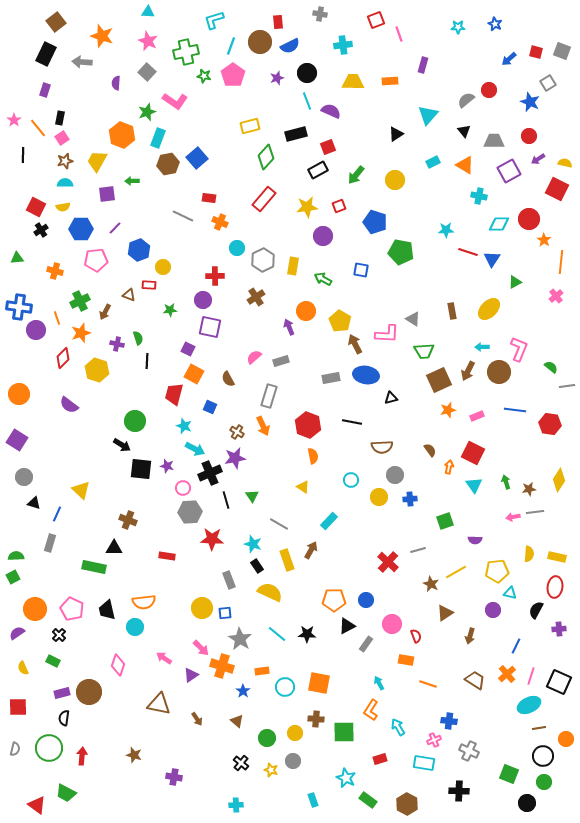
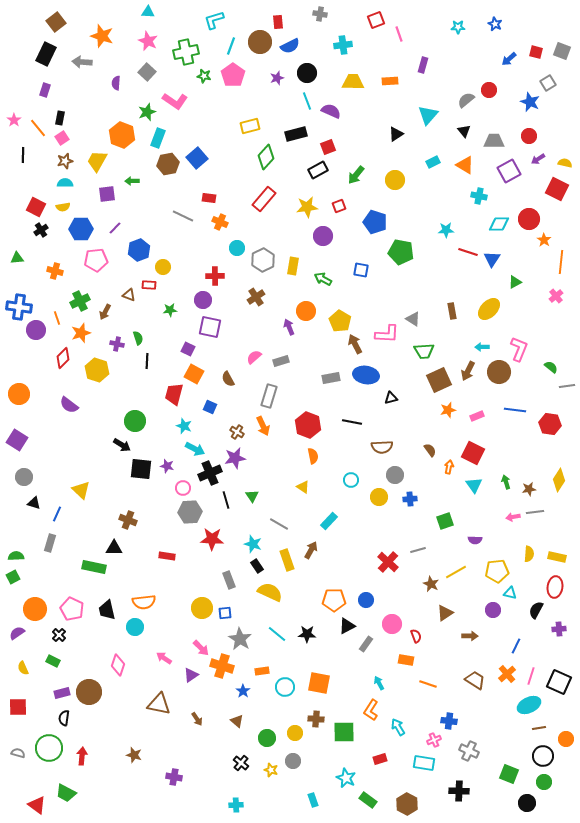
brown arrow at (470, 636): rotated 105 degrees counterclockwise
gray semicircle at (15, 749): moved 3 px right, 4 px down; rotated 88 degrees counterclockwise
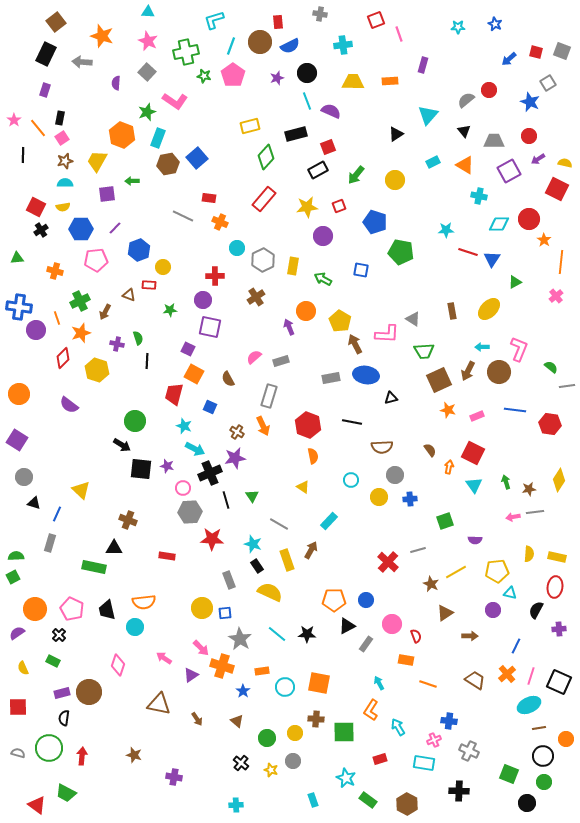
orange star at (448, 410): rotated 28 degrees clockwise
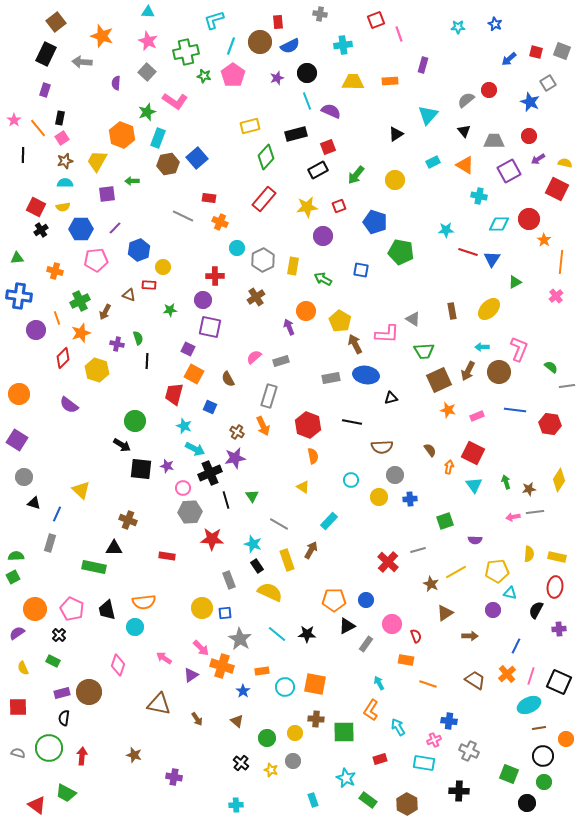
blue cross at (19, 307): moved 11 px up
orange square at (319, 683): moved 4 px left, 1 px down
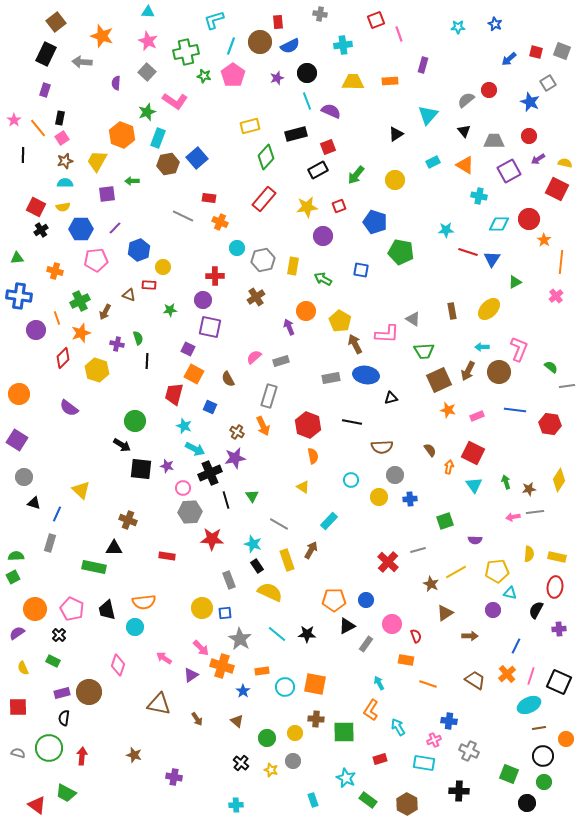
gray hexagon at (263, 260): rotated 15 degrees clockwise
purple semicircle at (69, 405): moved 3 px down
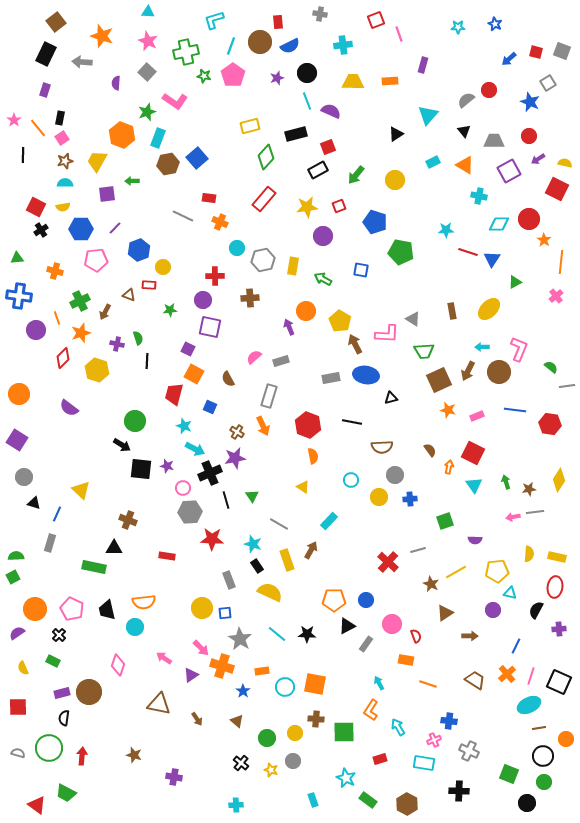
brown cross at (256, 297): moved 6 px left, 1 px down; rotated 30 degrees clockwise
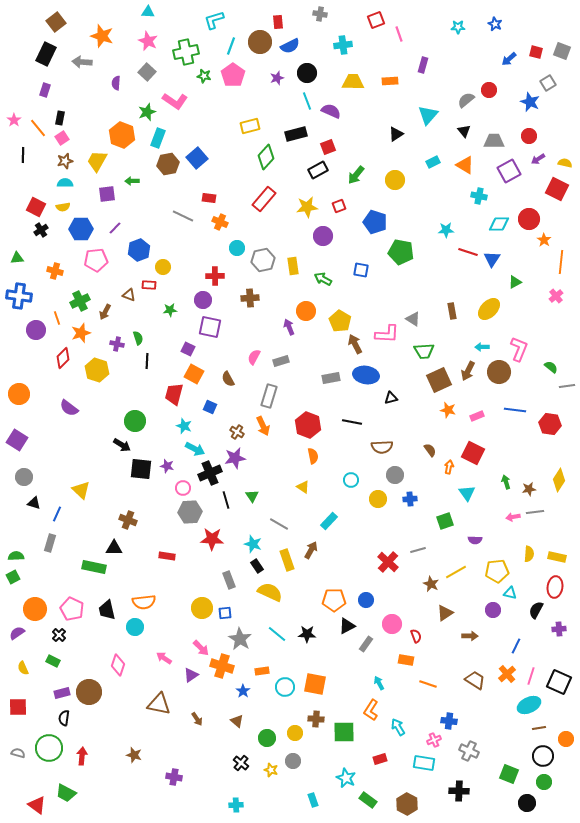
yellow rectangle at (293, 266): rotated 18 degrees counterclockwise
pink semicircle at (254, 357): rotated 21 degrees counterclockwise
cyan triangle at (474, 485): moved 7 px left, 8 px down
yellow circle at (379, 497): moved 1 px left, 2 px down
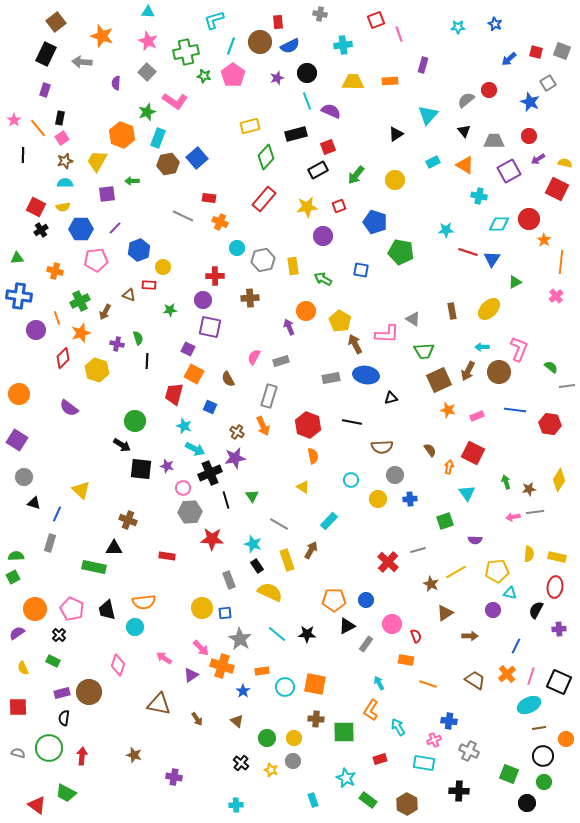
yellow circle at (295, 733): moved 1 px left, 5 px down
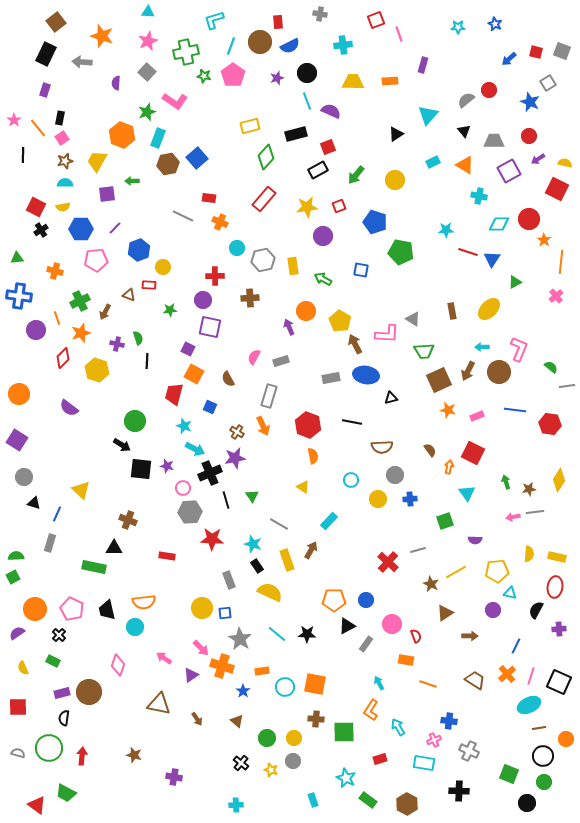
pink star at (148, 41): rotated 24 degrees clockwise
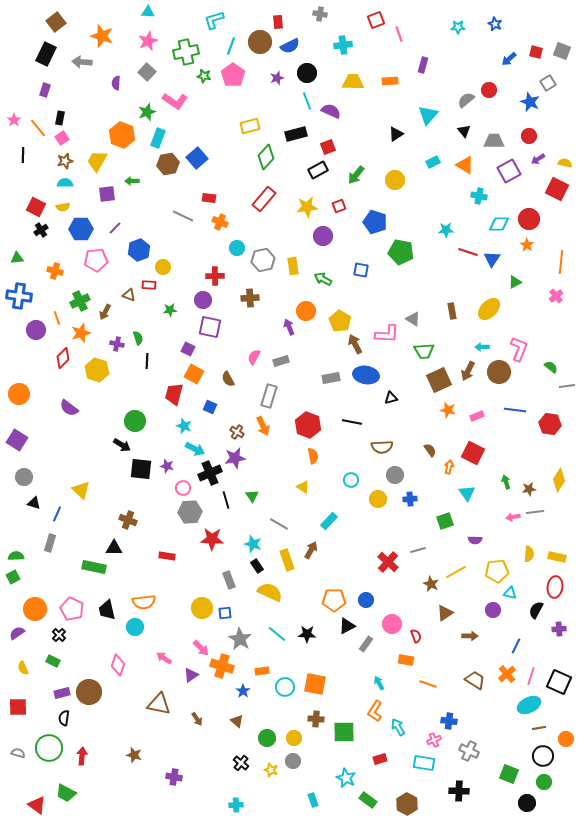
orange star at (544, 240): moved 17 px left, 5 px down
orange L-shape at (371, 710): moved 4 px right, 1 px down
